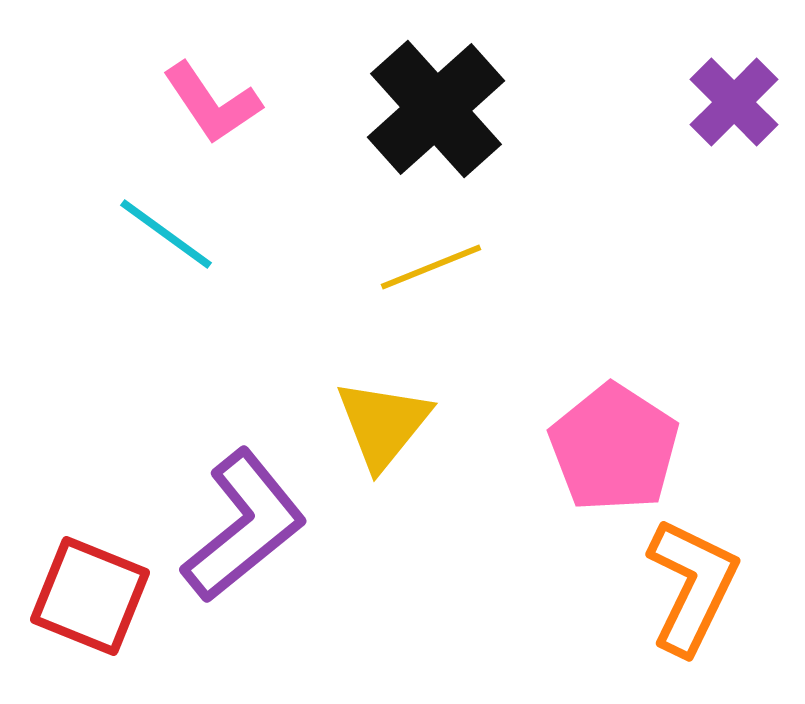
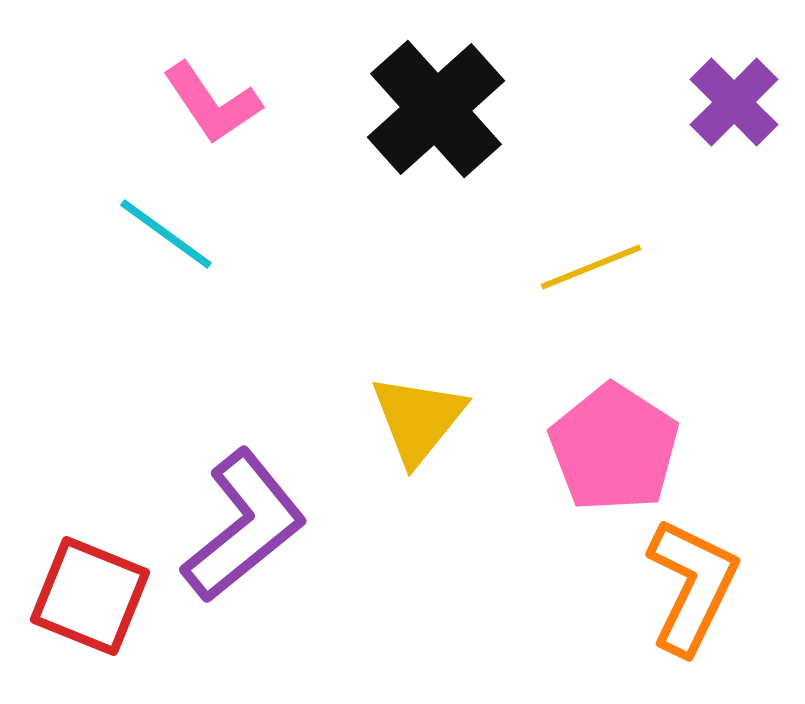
yellow line: moved 160 px right
yellow triangle: moved 35 px right, 5 px up
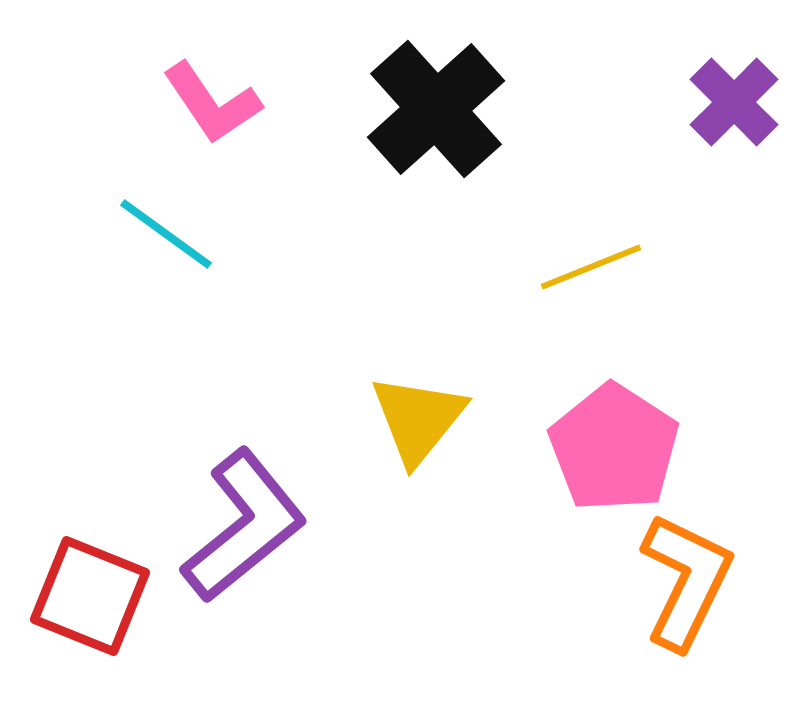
orange L-shape: moved 6 px left, 5 px up
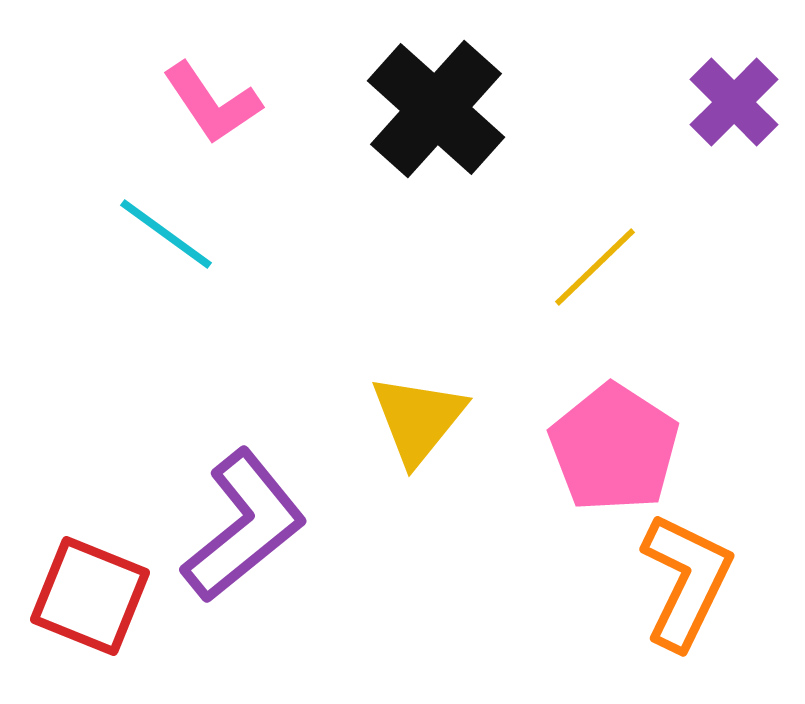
black cross: rotated 6 degrees counterclockwise
yellow line: moved 4 px right; rotated 22 degrees counterclockwise
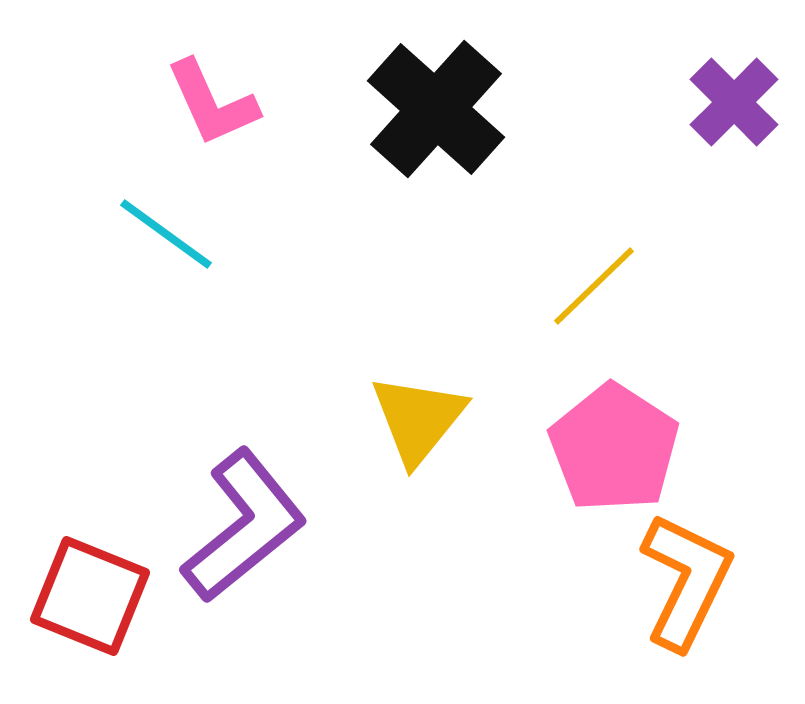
pink L-shape: rotated 10 degrees clockwise
yellow line: moved 1 px left, 19 px down
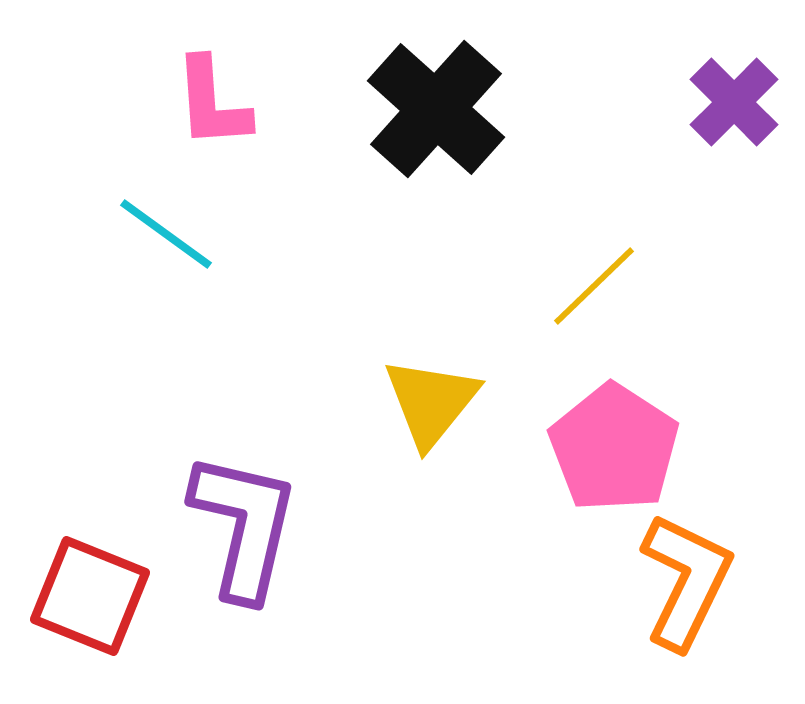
pink L-shape: rotated 20 degrees clockwise
yellow triangle: moved 13 px right, 17 px up
purple L-shape: rotated 38 degrees counterclockwise
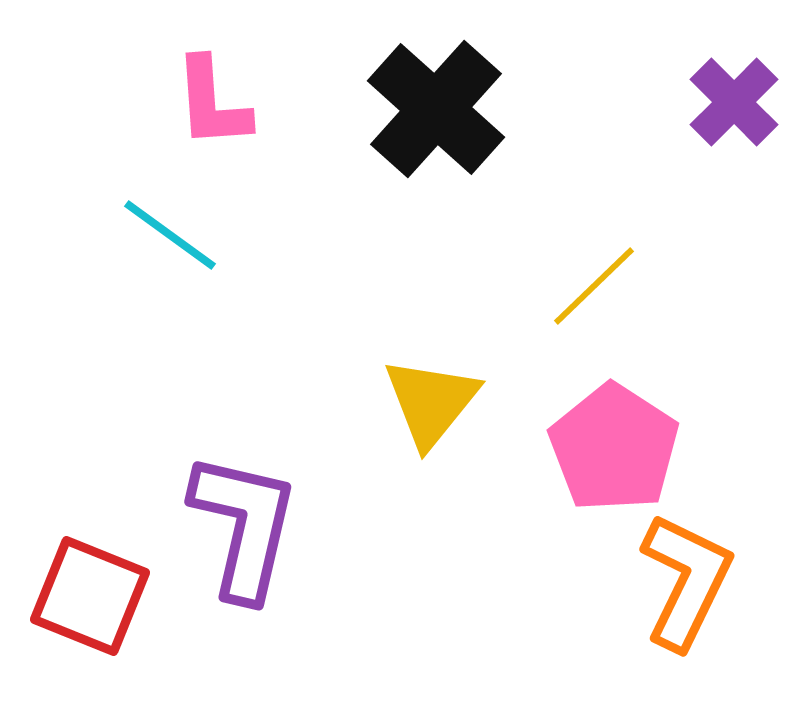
cyan line: moved 4 px right, 1 px down
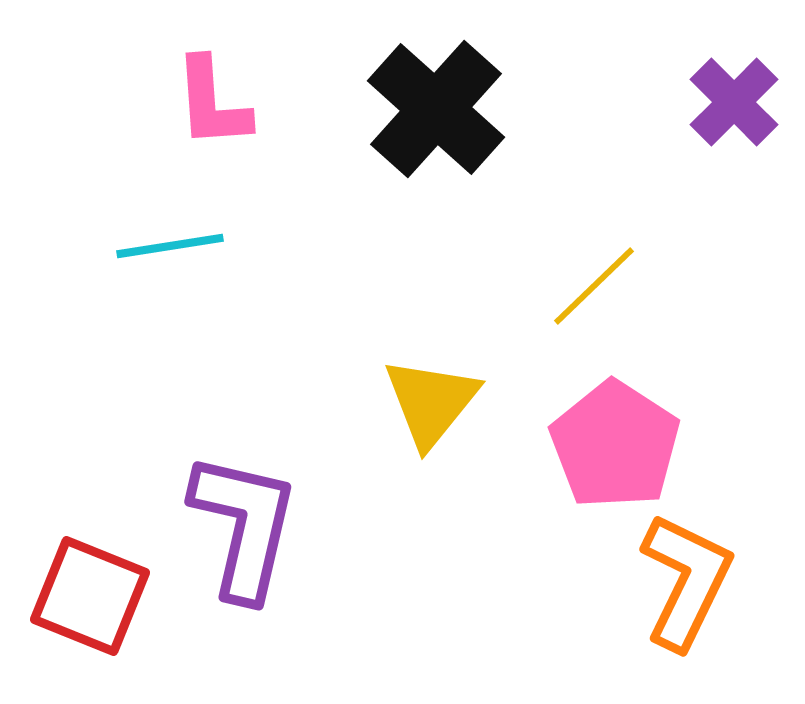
cyan line: moved 11 px down; rotated 45 degrees counterclockwise
pink pentagon: moved 1 px right, 3 px up
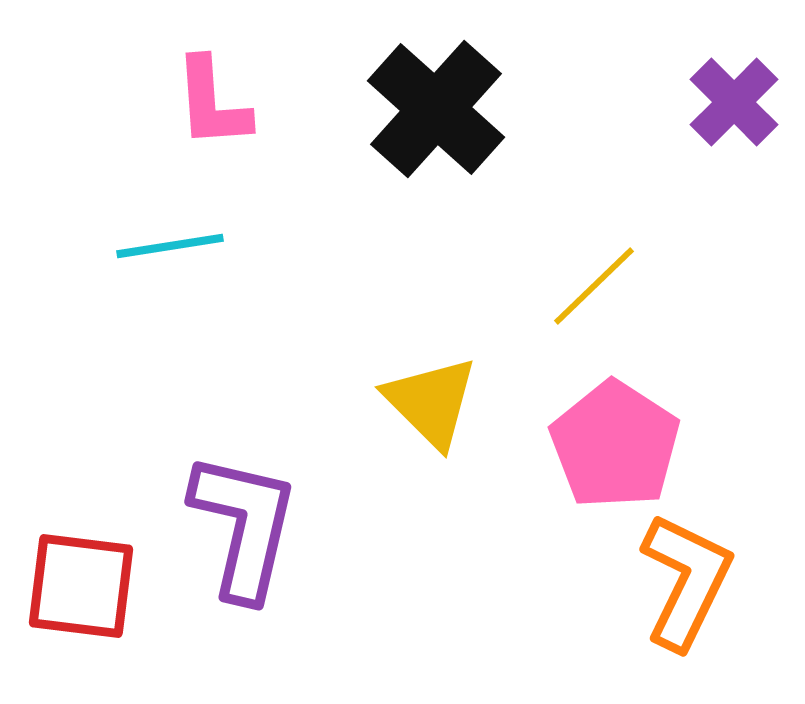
yellow triangle: rotated 24 degrees counterclockwise
red square: moved 9 px left, 10 px up; rotated 15 degrees counterclockwise
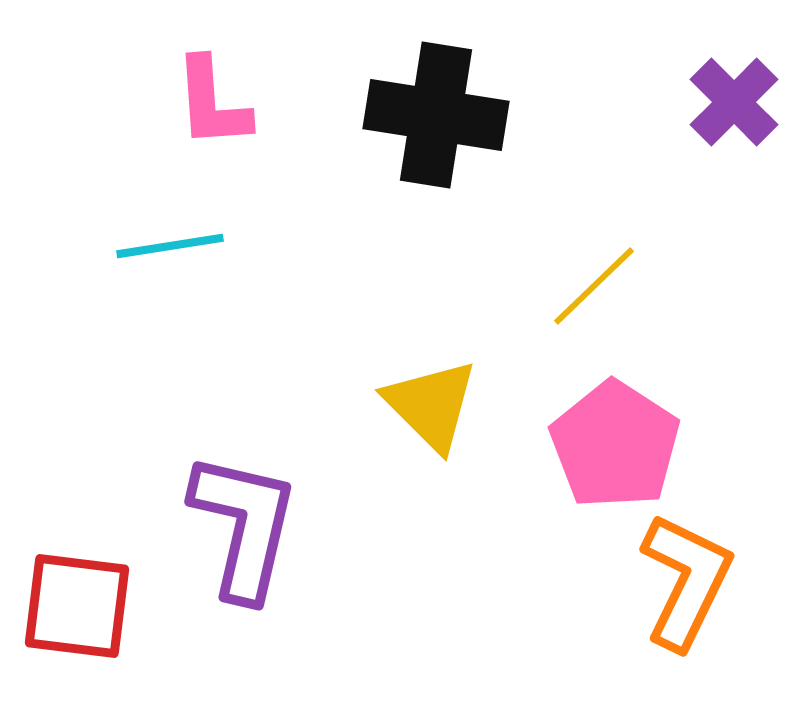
black cross: moved 6 px down; rotated 33 degrees counterclockwise
yellow triangle: moved 3 px down
red square: moved 4 px left, 20 px down
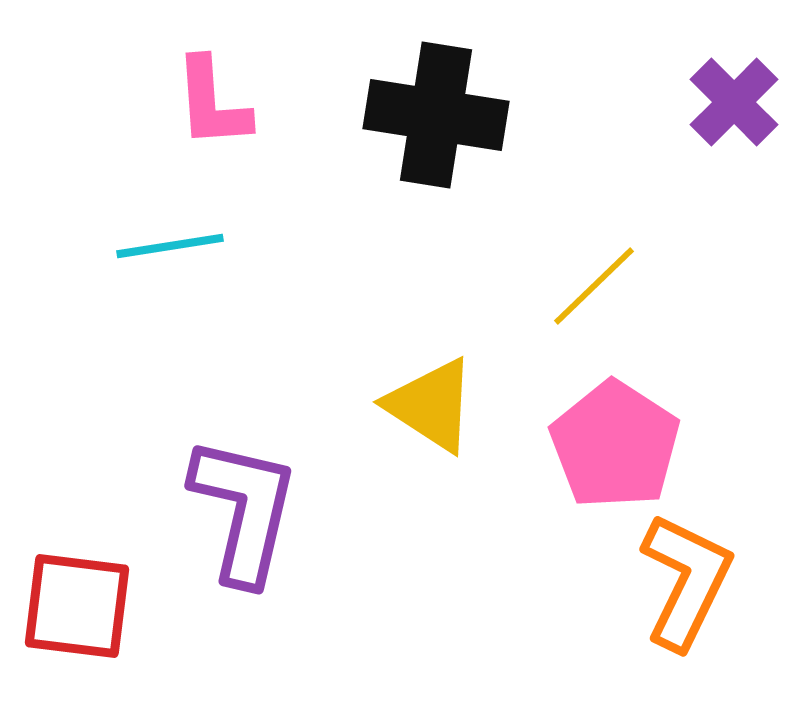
yellow triangle: rotated 12 degrees counterclockwise
purple L-shape: moved 16 px up
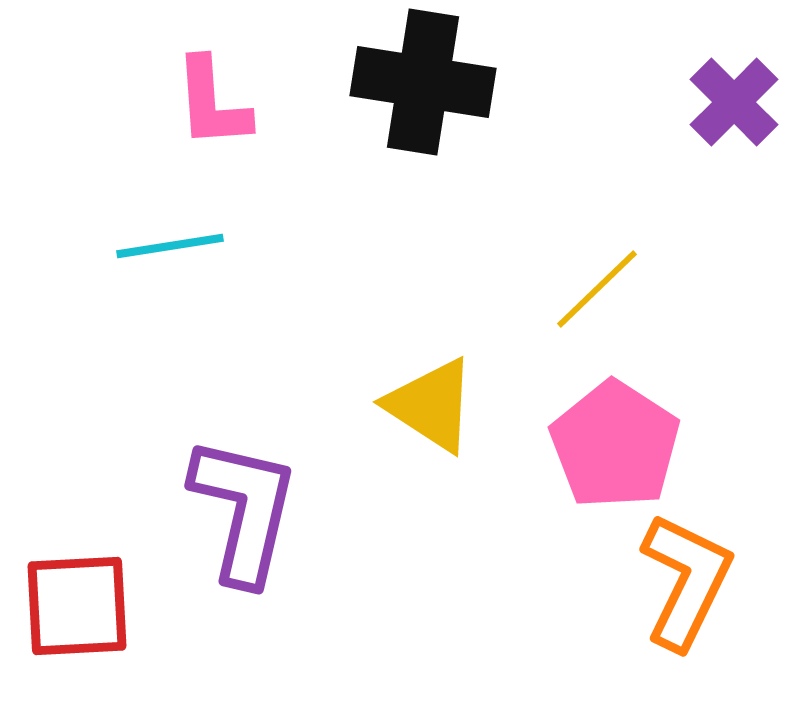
black cross: moved 13 px left, 33 px up
yellow line: moved 3 px right, 3 px down
red square: rotated 10 degrees counterclockwise
